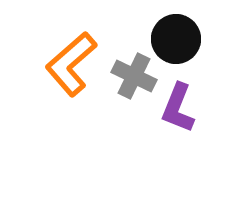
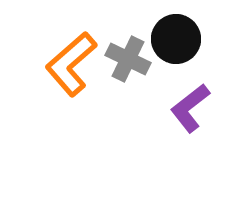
gray cross: moved 6 px left, 17 px up
purple L-shape: moved 12 px right; rotated 30 degrees clockwise
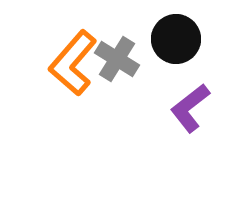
gray cross: moved 11 px left; rotated 6 degrees clockwise
orange L-shape: moved 2 px right, 1 px up; rotated 8 degrees counterclockwise
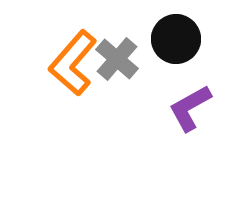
gray cross: rotated 9 degrees clockwise
purple L-shape: rotated 9 degrees clockwise
